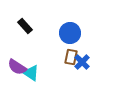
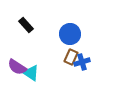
black rectangle: moved 1 px right, 1 px up
blue circle: moved 1 px down
brown rectangle: rotated 14 degrees clockwise
blue cross: rotated 28 degrees clockwise
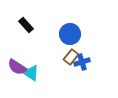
brown rectangle: rotated 14 degrees clockwise
